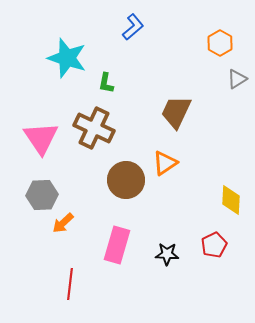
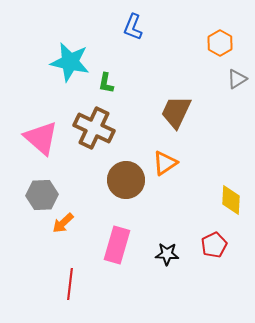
blue L-shape: rotated 152 degrees clockwise
cyan star: moved 3 px right, 4 px down; rotated 6 degrees counterclockwise
pink triangle: rotated 15 degrees counterclockwise
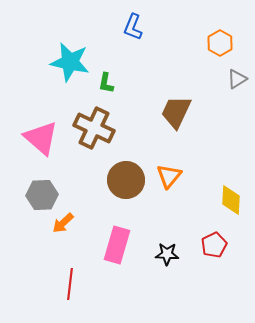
orange triangle: moved 4 px right, 13 px down; rotated 16 degrees counterclockwise
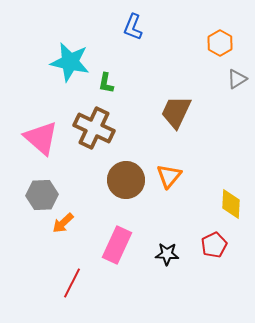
yellow diamond: moved 4 px down
pink rectangle: rotated 9 degrees clockwise
red line: moved 2 px right, 1 px up; rotated 20 degrees clockwise
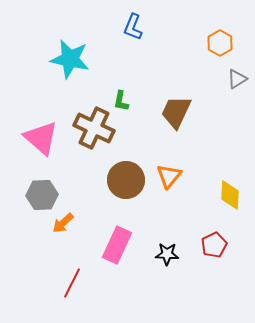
cyan star: moved 3 px up
green L-shape: moved 15 px right, 18 px down
yellow diamond: moved 1 px left, 9 px up
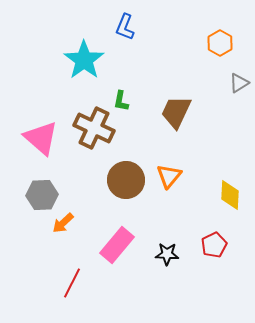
blue L-shape: moved 8 px left
cyan star: moved 14 px right, 1 px down; rotated 24 degrees clockwise
gray triangle: moved 2 px right, 4 px down
pink rectangle: rotated 15 degrees clockwise
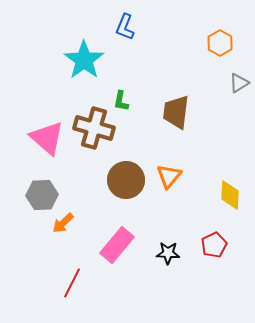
brown trapezoid: rotated 18 degrees counterclockwise
brown cross: rotated 9 degrees counterclockwise
pink triangle: moved 6 px right
black star: moved 1 px right, 1 px up
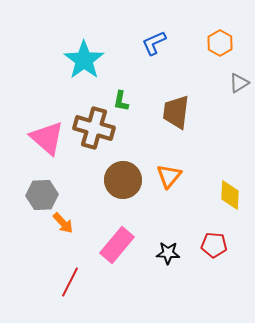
blue L-shape: moved 29 px right, 16 px down; rotated 44 degrees clockwise
brown circle: moved 3 px left
orange arrow: rotated 90 degrees counterclockwise
red pentagon: rotated 30 degrees clockwise
red line: moved 2 px left, 1 px up
